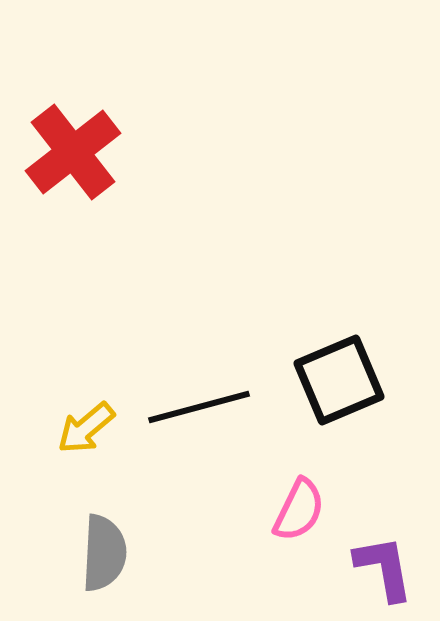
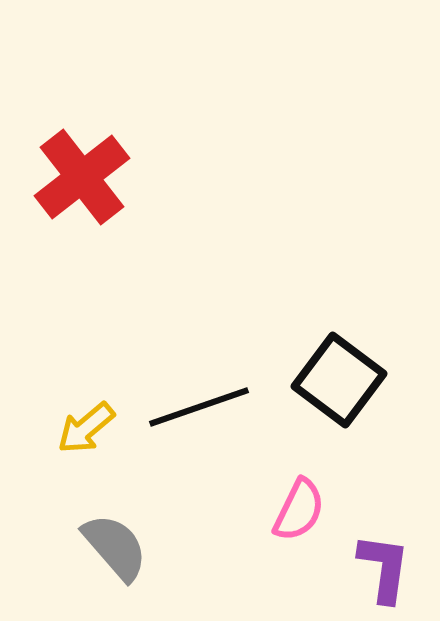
red cross: moved 9 px right, 25 px down
black square: rotated 30 degrees counterclockwise
black line: rotated 4 degrees counterclockwise
gray semicircle: moved 11 px right, 6 px up; rotated 44 degrees counterclockwise
purple L-shape: rotated 18 degrees clockwise
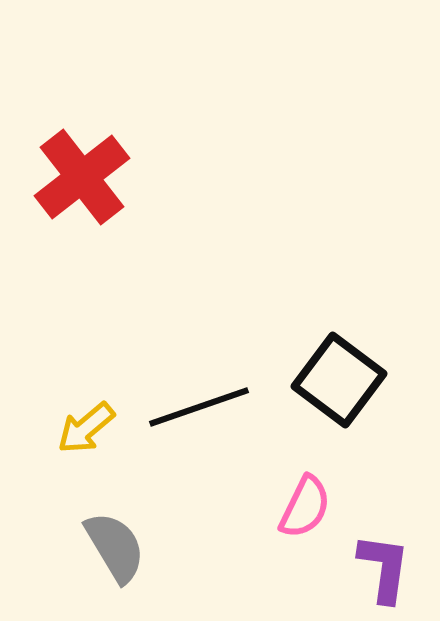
pink semicircle: moved 6 px right, 3 px up
gray semicircle: rotated 10 degrees clockwise
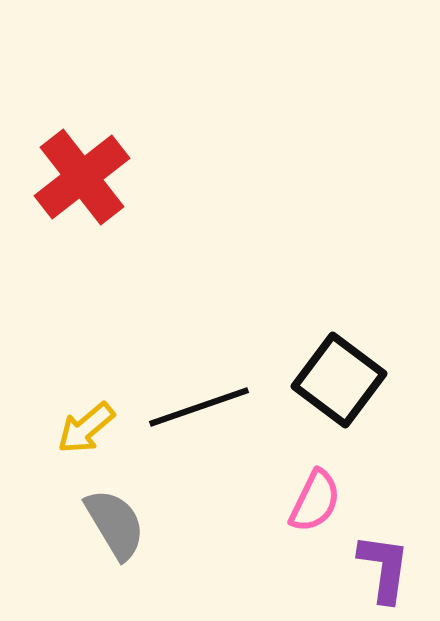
pink semicircle: moved 10 px right, 6 px up
gray semicircle: moved 23 px up
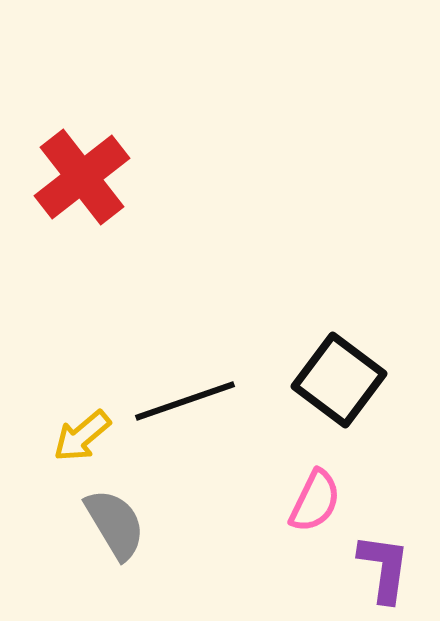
black line: moved 14 px left, 6 px up
yellow arrow: moved 4 px left, 8 px down
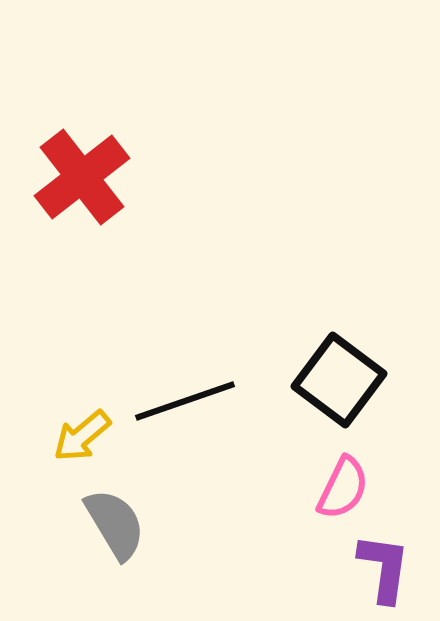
pink semicircle: moved 28 px right, 13 px up
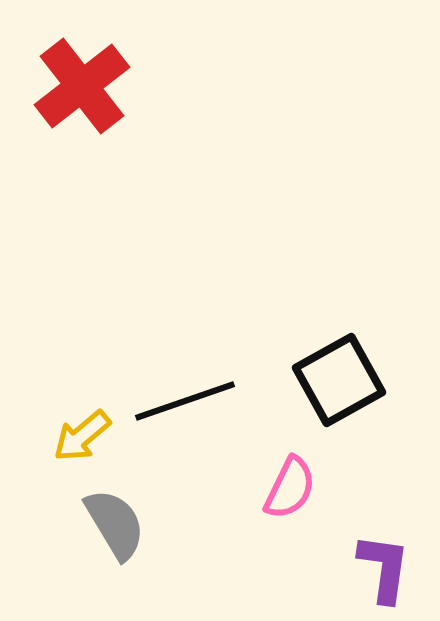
red cross: moved 91 px up
black square: rotated 24 degrees clockwise
pink semicircle: moved 53 px left
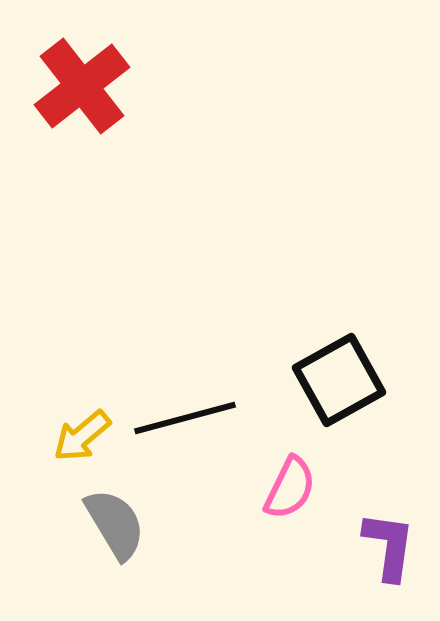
black line: moved 17 px down; rotated 4 degrees clockwise
purple L-shape: moved 5 px right, 22 px up
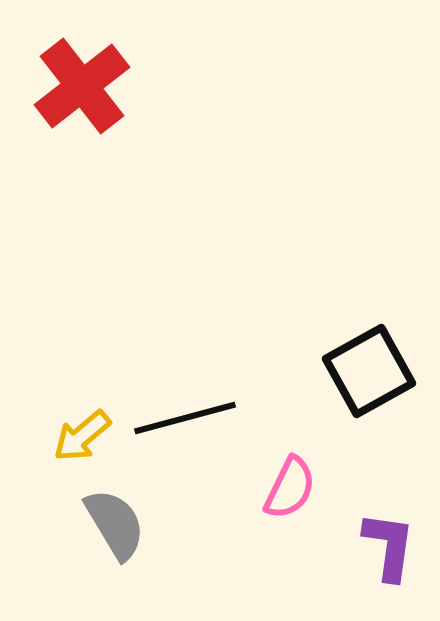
black square: moved 30 px right, 9 px up
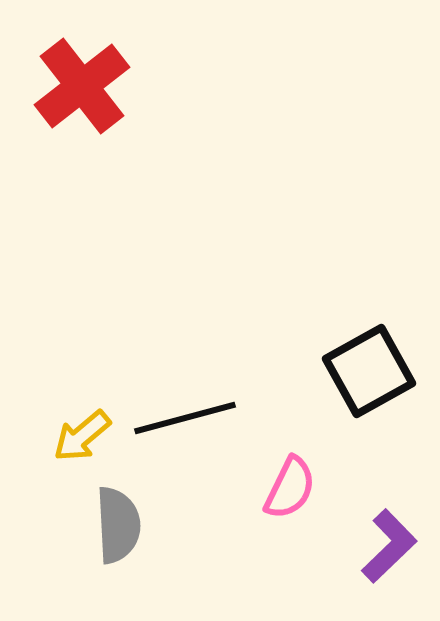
gray semicircle: moved 3 px right, 1 px down; rotated 28 degrees clockwise
purple L-shape: rotated 38 degrees clockwise
